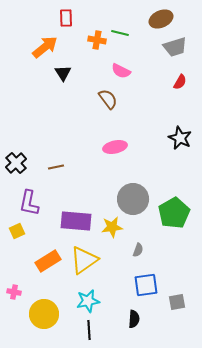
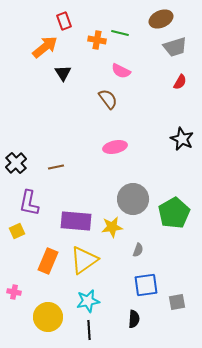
red rectangle: moved 2 px left, 3 px down; rotated 18 degrees counterclockwise
black star: moved 2 px right, 1 px down
orange rectangle: rotated 35 degrees counterclockwise
yellow circle: moved 4 px right, 3 px down
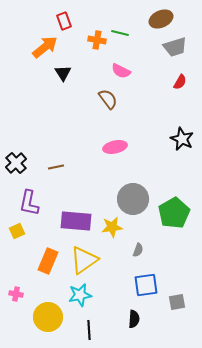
pink cross: moved 2 px right, 2 px down
cyan star: moved 8 px left, 6 px up
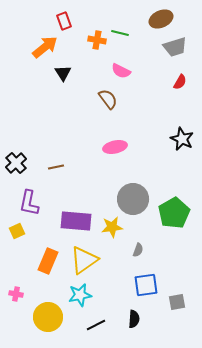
black line: moved 7 px right, 5 px up; rotated 66 degrees clockwise
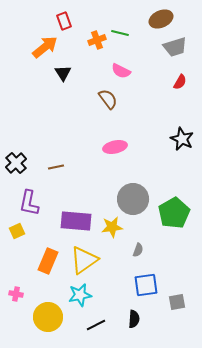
orange cross: rotated 30 degrees counterclockwise
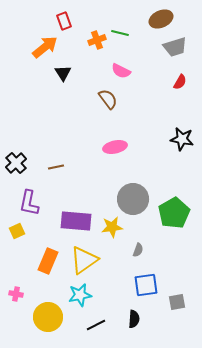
black star: rotated 15 degrees counterclockwise
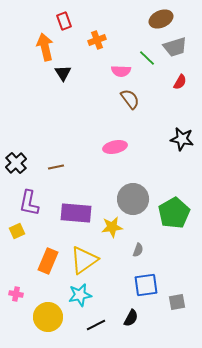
green line: moved 27 px right, 25 px down; rotated 30 degrees clockwise
orange arrow: rotated 64 degrees counterclockwise
pink semicircle: rotated 24 degrees counterclockwise
brown semicircle: moved 22 px right
purple rectangle: moved 8 px up
black semicircle: moved 3 px left, 1 px up; rotated 24 degrees clockwise
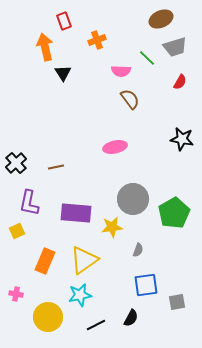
orange rectangle: moved 3 px left
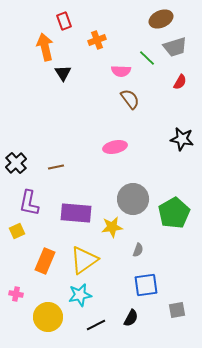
gray square: moved 8 px down
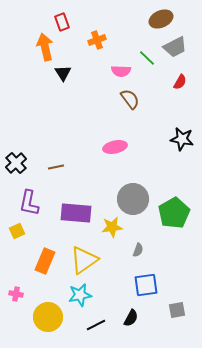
red rectangle: moved 2 px left, 1 px down
gray trapezoid: rotated 10 degrees counterclockwise
